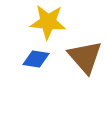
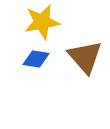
yellow star: moved 6 px left; rotated 15 degrees counterclockwise
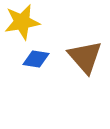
yellow star: moved 20 px left
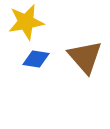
yellow star: moved 4 px right
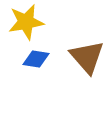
brown triangle: moved 2 px right
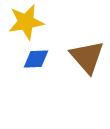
blue diamond: rotated 12 degrees counterclockwise
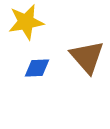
blue diamond: moved 1 px right, 9 px down
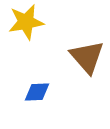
blue diamond: moved 24 px down
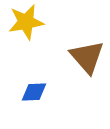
blue diamond: moved 3 px left
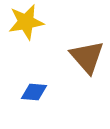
blue diamond: rotated 8 degrees clockwise
